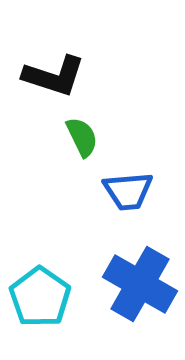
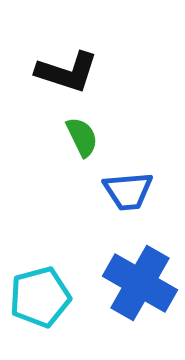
black L-shape: moved 13 px right, 4 px up
blue cross: moved 1 px up
cyan pentagon: rotated 22 degrees clockwise
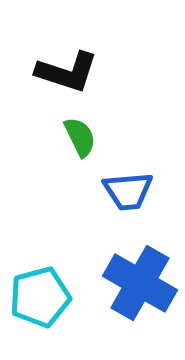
green semicircle: moved 2 px left
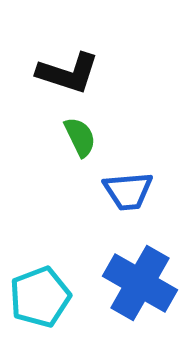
black L-shape: moved 1 px right, 1 px down
cyan pentagon: rotated 6 degrees counterclockwise
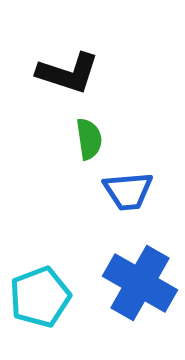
green semicircle: moved 9 px right, 2 px down; rotated 18 degrees clockwise
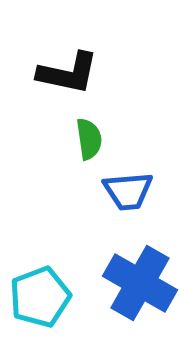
black L-shape: rotated 6 degrees counterclockwise
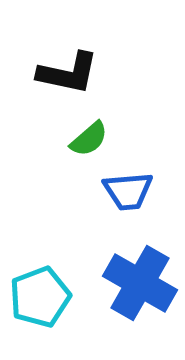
green semicircle: rotated 57 degrees clockwise
